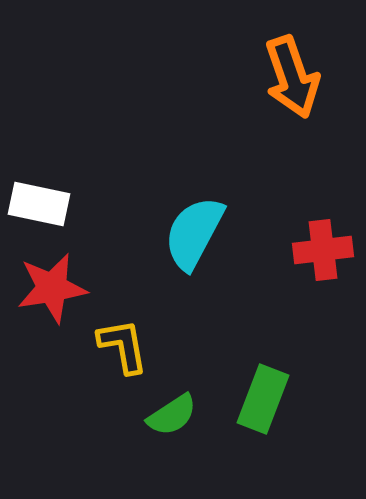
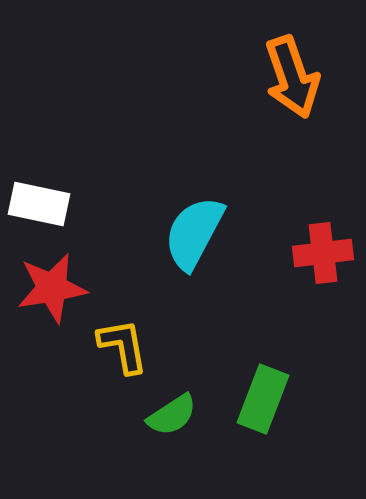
red cross: moved 3 px down
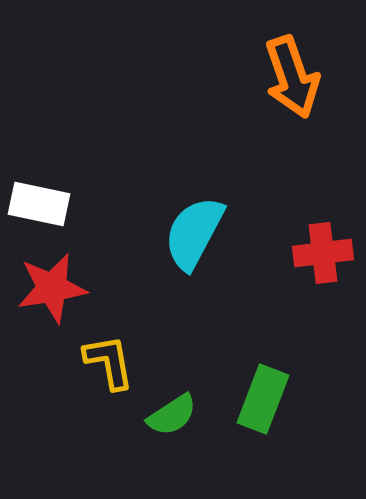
yellow L-shape: moved 14 px left, 16 px down
